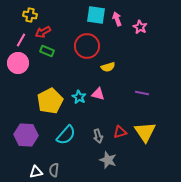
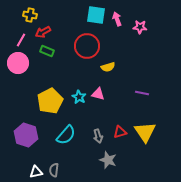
pink star: rotated 24 degrees counterclockwise
purple hexagon: rotated 15 degrees clockwise
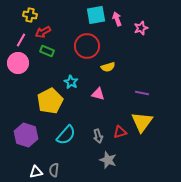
cyan square: rotated 18 degrees counterclockwise
pink star: moved 1 px right, 1 px down; rotated 24 degrees counterclockwise
cyan star: moved 8 px left, 15 px up
yellow triangle: moved 3 px left, 10 px up; rotated 10 degrees clockwise
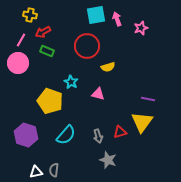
purple line: moved 6 px right, 6 px down
yellow pentagon: rotated 25 degrees counterclockwise
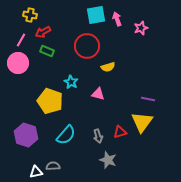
gray semicircle: moved 1 px left, 4 px up; rotated 80 degrees clockwise
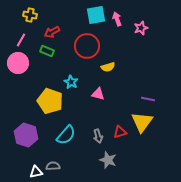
red arrow: moved 9 px right
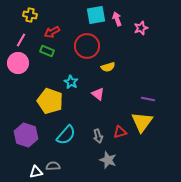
pink triangle: rotated 24 degrees clockwise
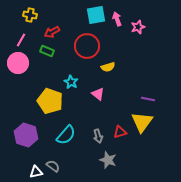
pink star: moved 3 px left, 1 px up
gray semicircle: rotated 40 degrees clockwise
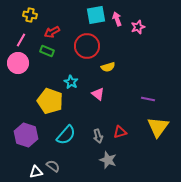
yellow triangle: moved 16 px right, 5 px down
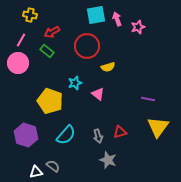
green rectangle: rotated 16 degrees clockwise
cyan star: moved 4 px right, 1 px down; rotated 24 degrees clockwise
